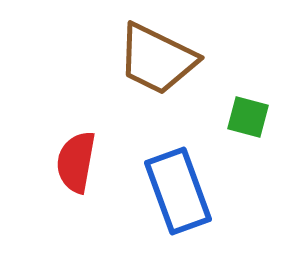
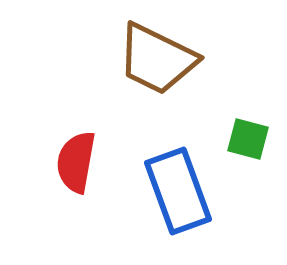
green square: moved 22 px down
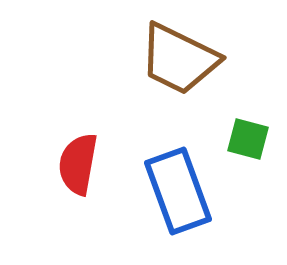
brown trapezoid: moved 22 px right
red semicircle: moved 2 px right, 2 px down
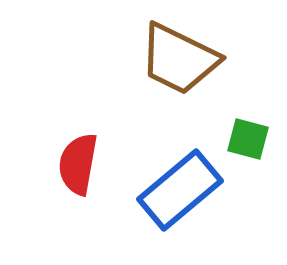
blue rectangle: moved 2 px right, 1 px up; rotated 70 degrees clockwise
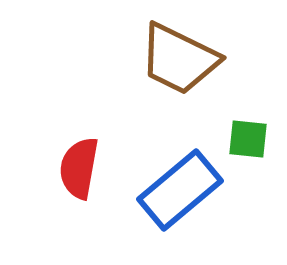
green square: rotated 9 degrees counterclockwise
red semicircle: moved 1 px right, 4 px down
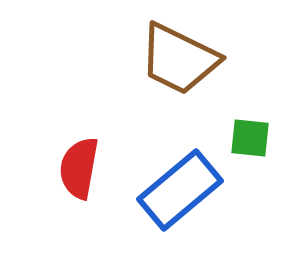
green square: moved 2 px right, 1 px up
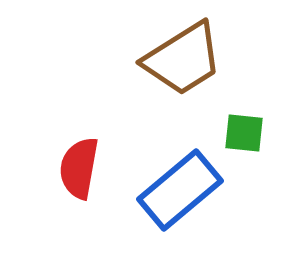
brown trapezoid: moved 4 px right; rotated 58 degrees counterclockwise
green square: moved 6 px left, 5 px up
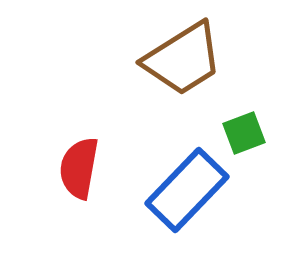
green square: rotated 27 degrees counterclockwise
blue rectangle: moved 7 px right; rotated 6 degrees counterclockwise
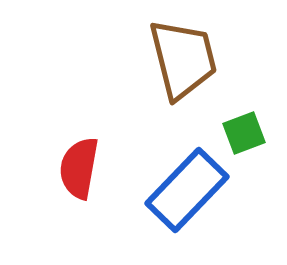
brown trapezoid: rotated 72 degrees counterclockwise
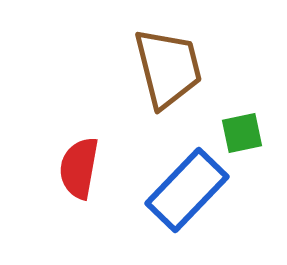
brown trapezoid: moved 15 px left, 9 px down
green square: moved 2 px left; rotated 9 degrees clockwise
